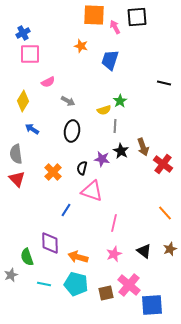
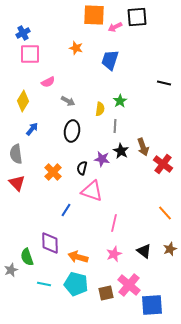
pink arrow: rotated 88 degrees counterclockwise
orange star: moved 5 px left, 2 px down
yellow semicircle: moved 4 px left, 1 px up; rotated 64 degrees counterclockwise
blue arrow: rotated 96 degrees clockwise
red triangle: moved 4 px down
gray star: moved 5 px up
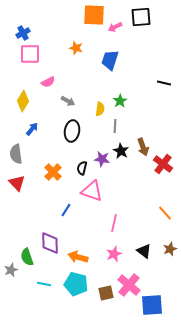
black square: moved 4 px right
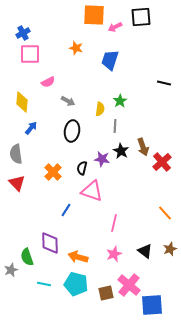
yellow diamond: moved 1 px left, 1 px down; rotated 25 degrees counterclockwise
blue arrow: moved 1 px left, 1 px up
red cross: moved 1 px left, 2 px up; rotated 12 degrees clockwise
black triangle: moved 1 px right
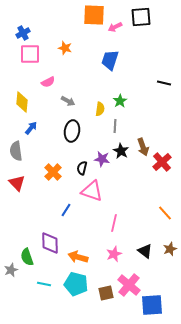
orange star: moved 11 px left
gray semicircle: moved 3 px up
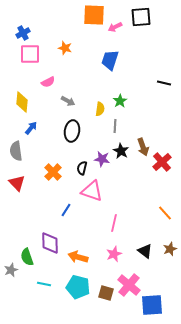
cyan pentagon: moved 2 px right, 3 px down
brown square: rotated 28 degrees clockwise
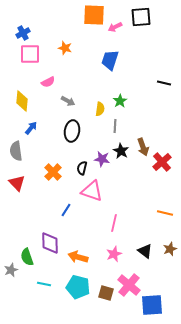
yellow diamond: moved 1 px up
orange line: rotated 35 degrees counterclockwise
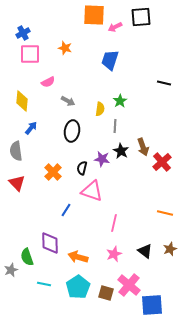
cyan pentagon: rotated 25 degrees clockwise
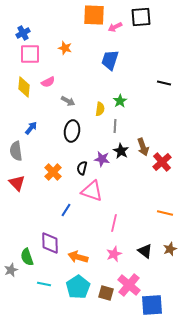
yellow diamond: moved 2 px right, 14 px up
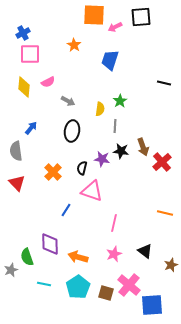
orange star: moved 9 px right, 3 px up; rotated 16 degrees clockwise
black star: rotated 21 degrees counterclockwise
purple diamond: moved 1 px down
brown star: moved 1 px right, 16 px down
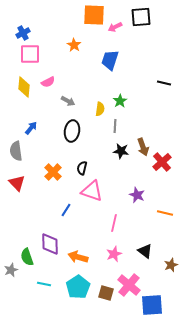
purple star: moved 35 px right, 36 px down; rotated 14 degrees clockwise
